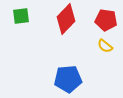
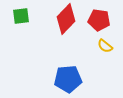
red pentagon: moved 7 px left
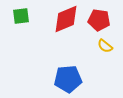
red diamond: rotated 24 degrees clockwise
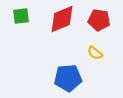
red diamond: moved 4 px left
yellow semicircle: moved 10 px left, 7 px down
blue pentagon: moved 1 px up
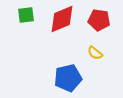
green square: moved 5 px right, 1 px up
blue pentagon: rotated 8 degrees counterclockwise
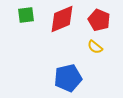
red pentagon: rotated 15 degrees clockwise
yellow semicircle: moved 6 px up
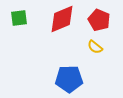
green square: moved 7 px left, 3 px down
blue pentagon: moved 1 px right, 1 px down; rotated 12 degrees clockwise
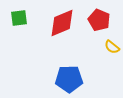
red diamond: moved 4 px down
yellow semicircle: moved 17 px right
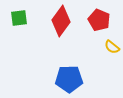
red diamond: moved 1 px left, 2 px up; rotated 32 degrees counterclockwise
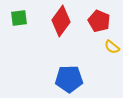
red pentagon: moved 1 px down
